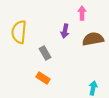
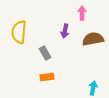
orange rectangle: moved 4 px right, 1 px up; rotated 40 degrees counterclockwise
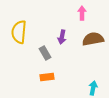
purple arrow: moved 3 px left, 6 px down
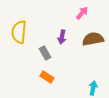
pink arrow: rotated 40 degrees clockwise
orange rectangle: rotated 40 degrees clockwise
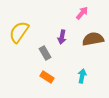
yellow semicircle: rotated 30 degrees clockwise
cyan arrow: moved 11 px left, 12 px up
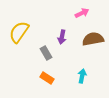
pink arrow: rotated 24 degrees clockwise
gray rectangle: moved 1 px right
orange rectangle: moved 1 px down
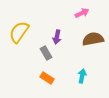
purple arrow: moved 5 px left
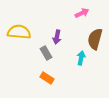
yellow semicircle: rotated 60 degrees clockwise
brown semicircle: moved 2 px right; rotated 65 degrees counterclockwise
cyan arrow: moved 1 px left, 18 px up
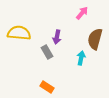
pink arrow: rotated 24 degrees counterclockwise
yellow semicircle: moved 1 px down
gray rectangle: moved 1 px right, 1 px up
orange rectangle: moved 9 px down
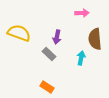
pink arrow: rotated 48 degrees clockwise
yellow semicircle: rotated 15 degrees clockwise
brown semicircle: rotated 20 degrees counterclockwise
gray rectangle: moved 2 px right, 2 px down; rotated 16 degrees counterclockwise
